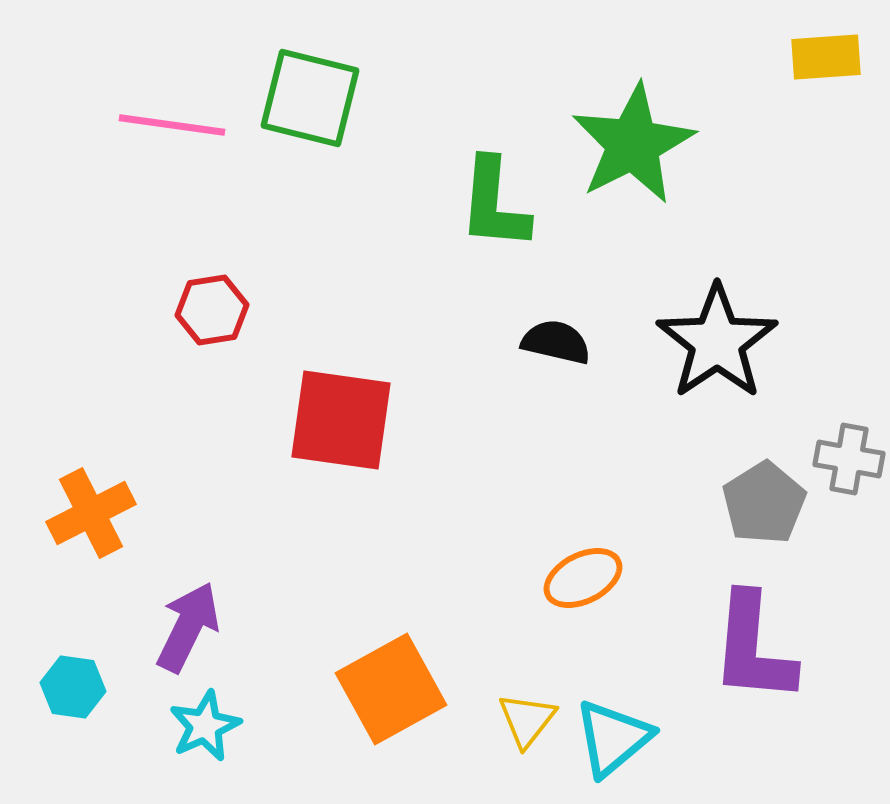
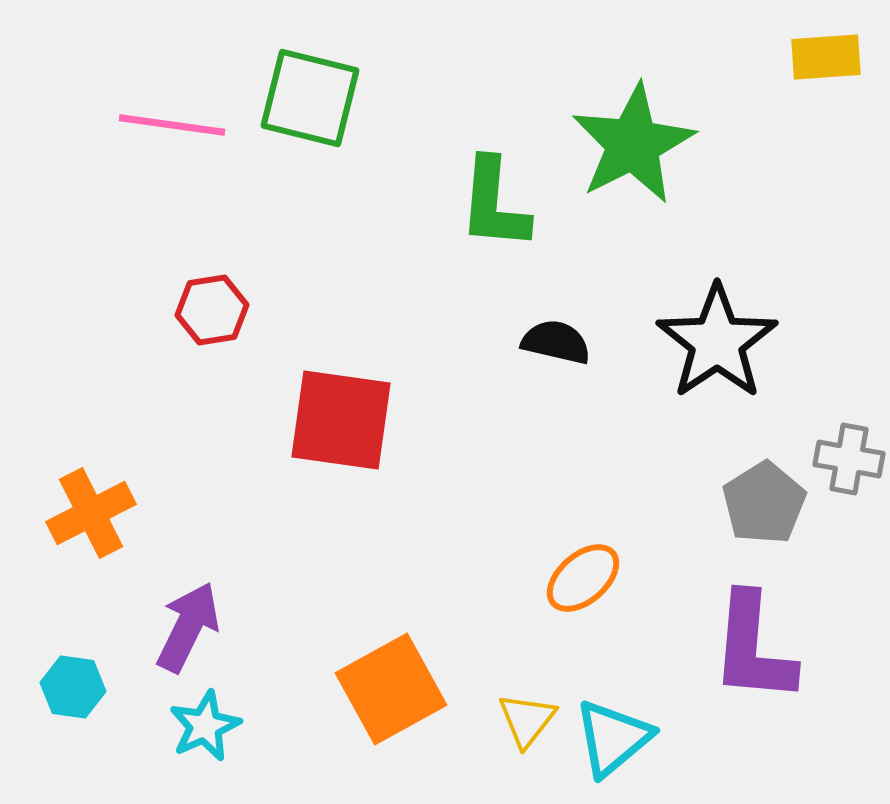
orange ellipse: rotated 14 degrees counterclockwise
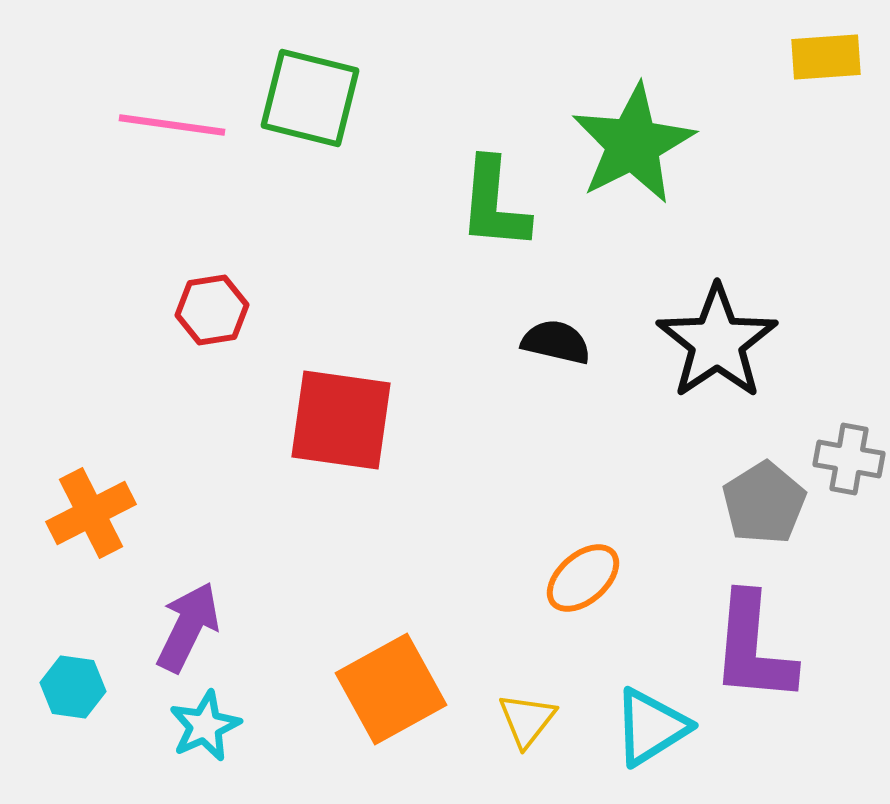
cyan triangle: moved 38 px right, 11 px up; rotated 8 degrees clockwise
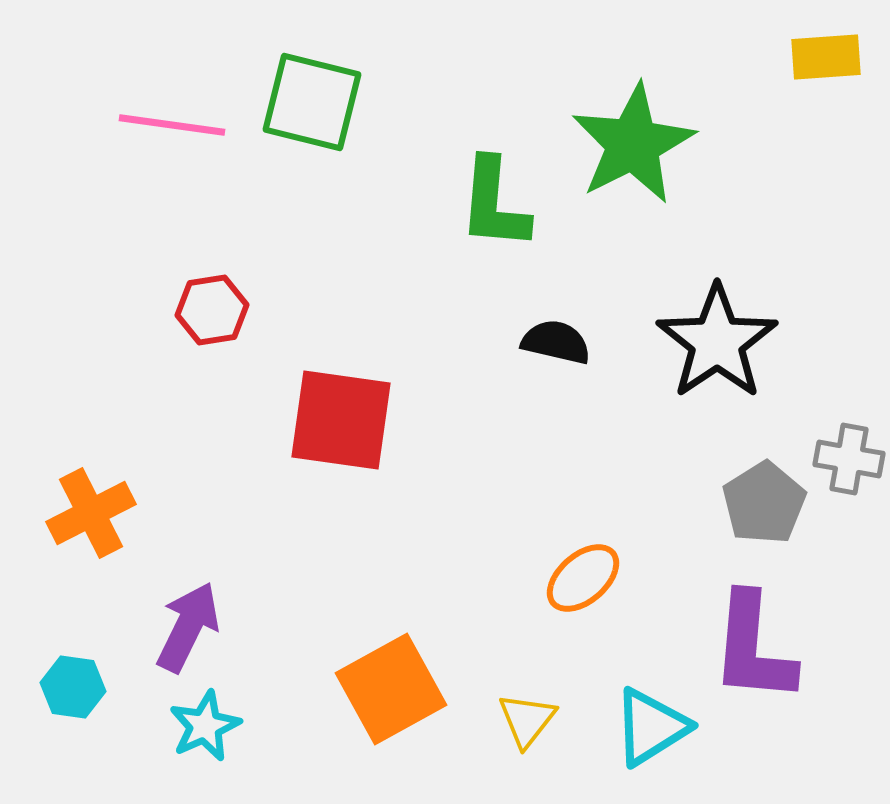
green square: moved 2 px right, 4 px down
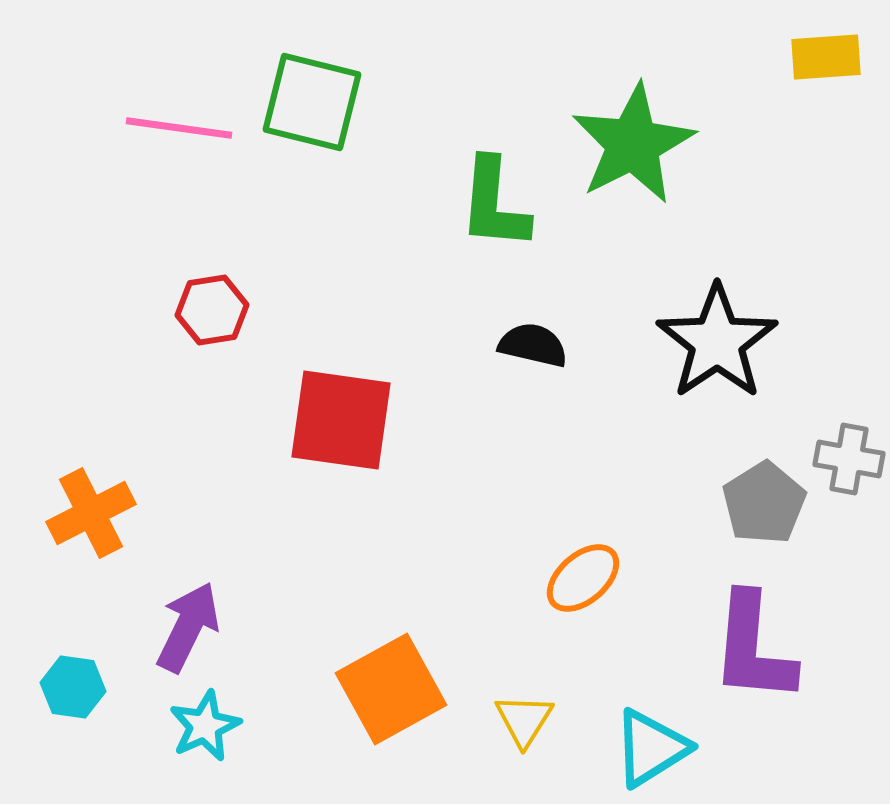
pink line: moved 7 px right, 3 px down
black semicircle: moved 23 px left, 3 px down
yellow triangle: moved 3 px left; rotated 6 degrees counterclockwise
cyan triangle: moved 21 px down
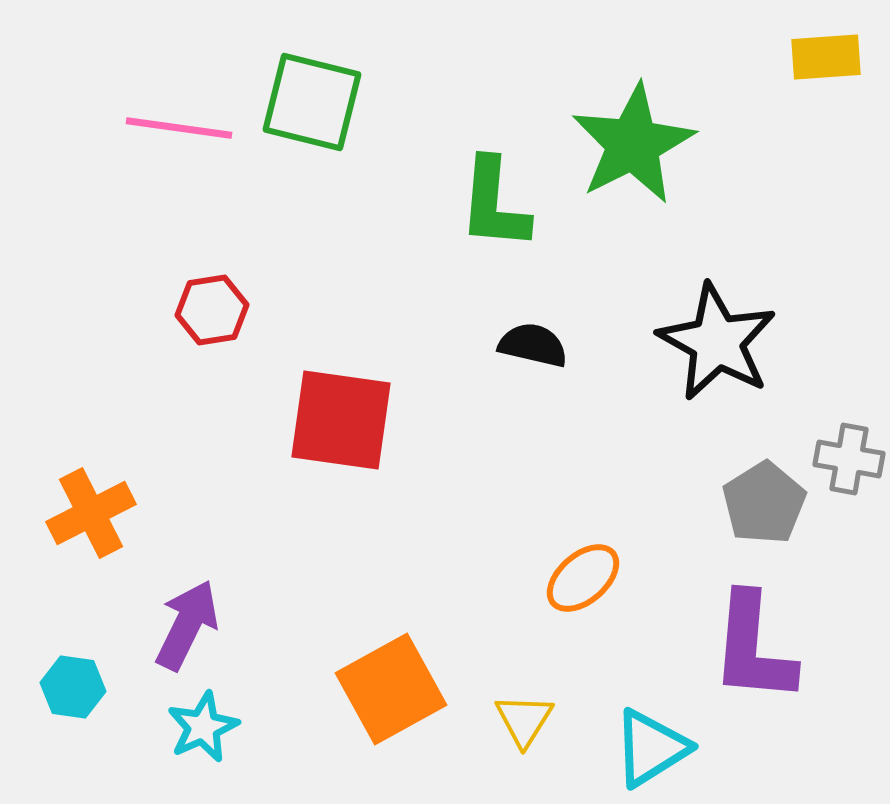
black star: rotated 9 degrees counterclockwise
purple arrow: moved 1 px left, 2 px up
cyan star: moved 2 px left, 1 px down
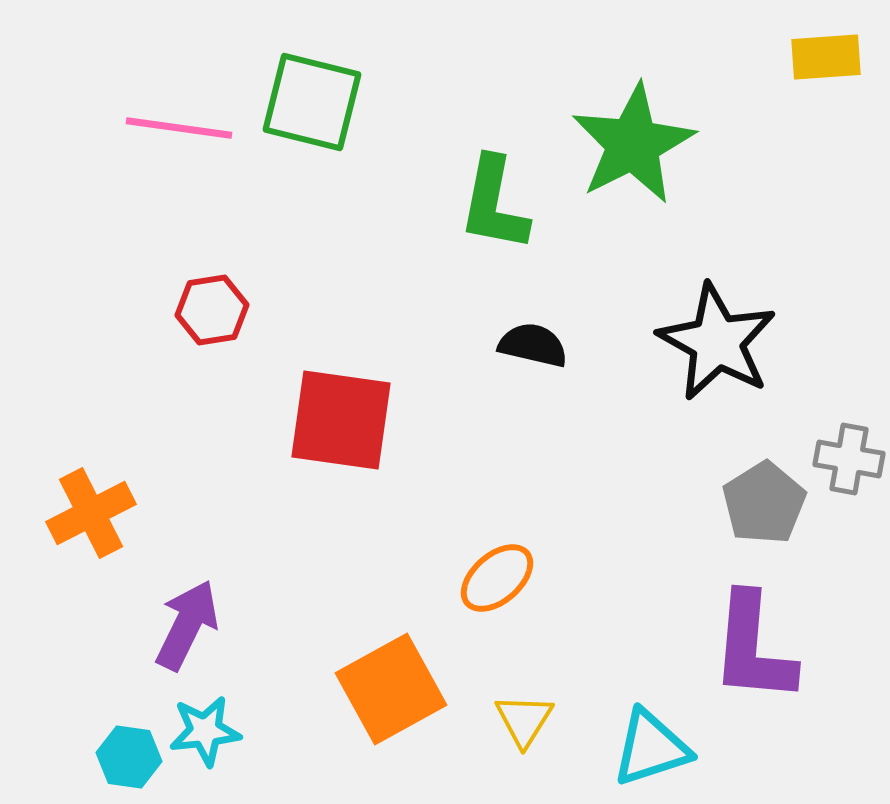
green L-shape: rotated 6 degrees clockwise
orange ellipse: moved 86 px left
cyan hexagon: moved 56 px right, 70 px down
cyan star: moved 2 px right, 4 px down; rotated 18 degrees clockwise
cyan triangle: rotated 14 degrees clockwise
